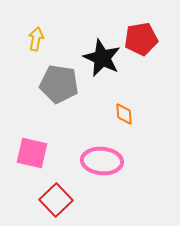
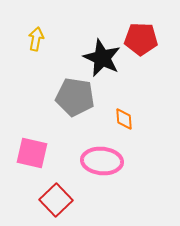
red pentagon: rotated 12 degrees clockwise
gray pentagon: moved 16 px right, 13 px down
orange diamond: moved 5 px down
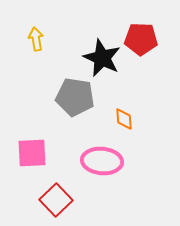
yellow arrow: rotated 20 degrees counterclockwise
pink square: rotated 16 degrees counterclockwise
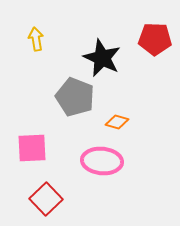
red pentagon: moved 14 px right
gray pentagon: rotated 12 degrees clockwise
orange diamond: moved 7 px left, 3 px down; rotated 70 degrees counterclockwise
pink square: moved 5 px up
red square: moved 10 px left, 1 px up
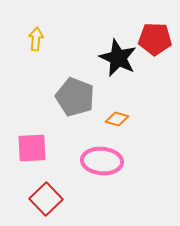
yellow arrow: rotated 15 degrees clockwise
black star: moved 16 px right
orange diamond: moved 3 px up
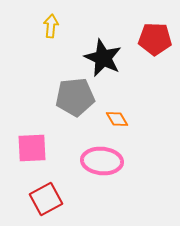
yellow arrow: moved 15 px right, 13 px up
black star: moved 15 px left
gray pentagon: rotated 27 degrees counterclockwise
orange diamond: rotated 45 degrees clockwise
red square: rotated 16 degrees clockwise
